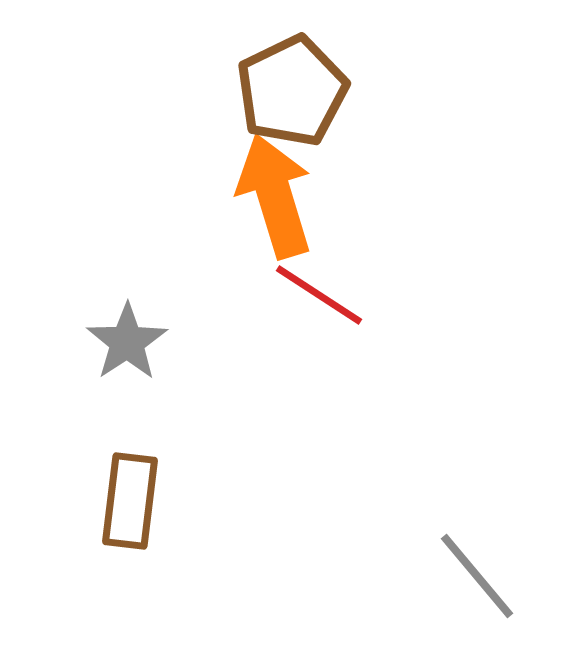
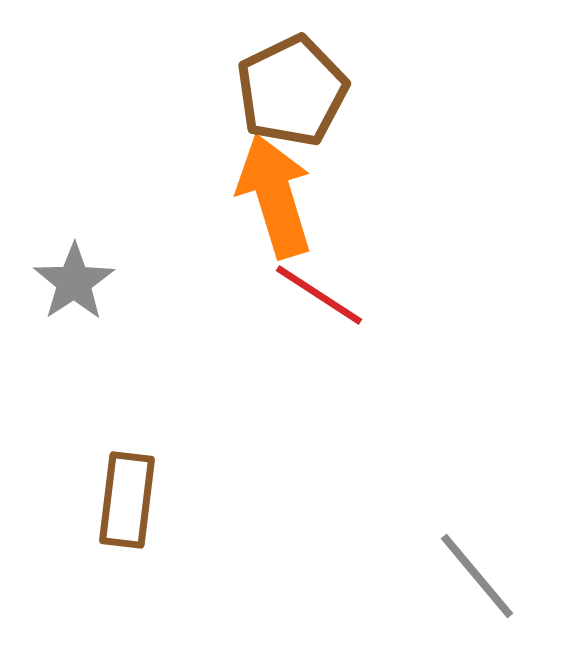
gray star: moved 53 px left, 60 px up
brown rectangle: moved 3 px left, 1 px up
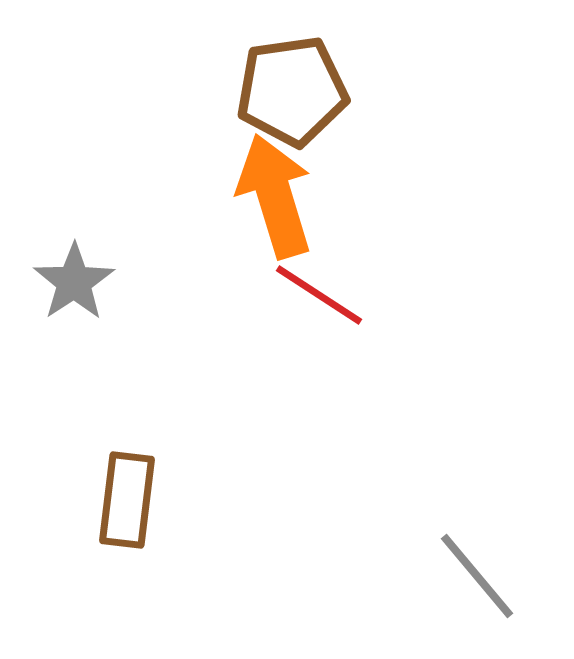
brown pentagon: rotated 18 degrees clockwise
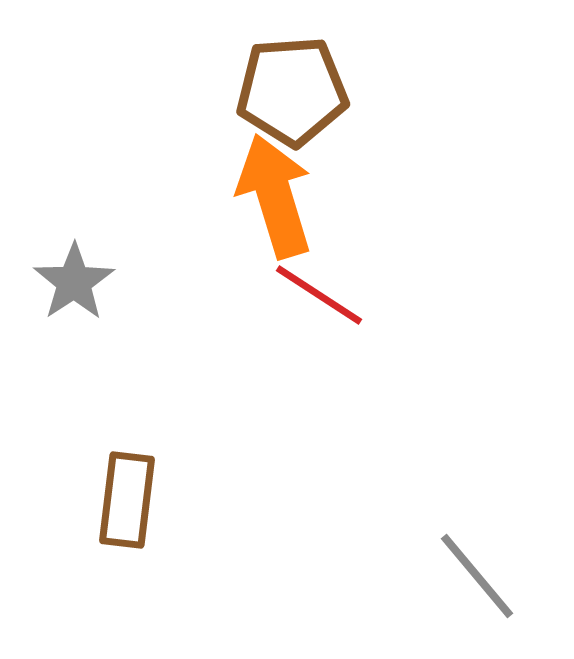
brown pentagon: rotated 4 degrees clockwise
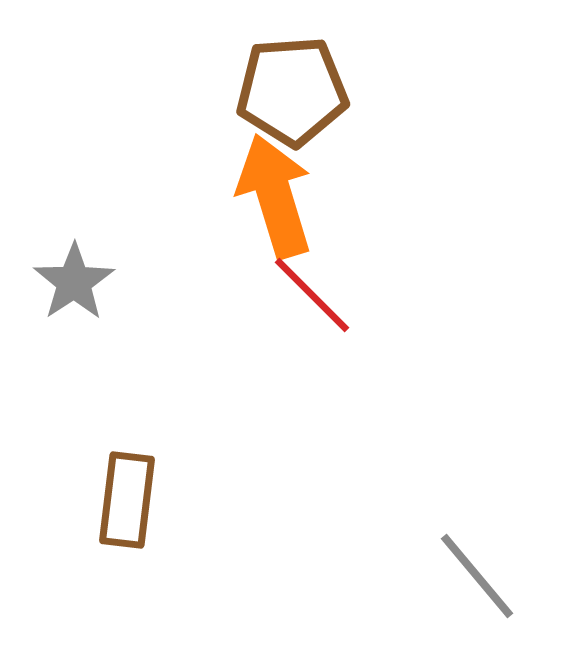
red line: moved 7 px left; rotated 12 degrees clockwise
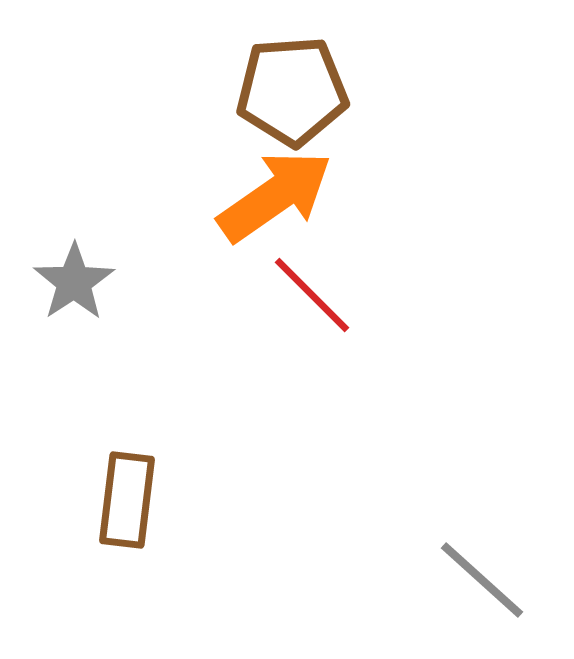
orange arrow: rotated 72 degrees clockwise
gray line: moved 5 px right, 4 px down; rotated 8 degrees counterclockwise
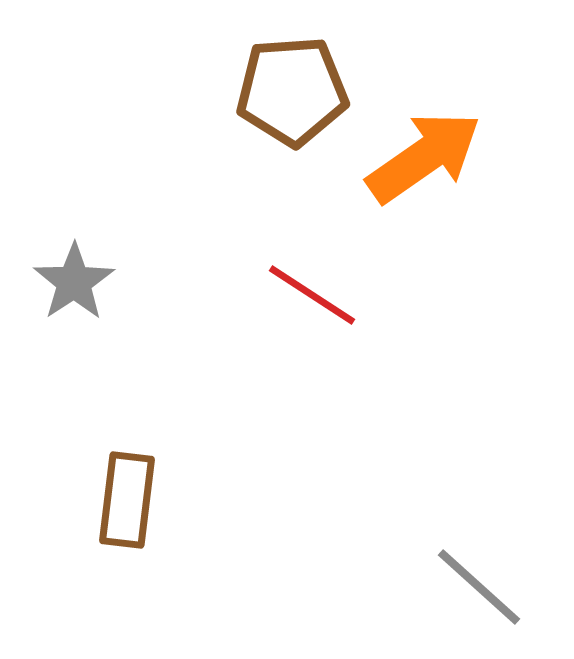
orange arrow: moved 149 px right, 39 px up
red line: rotated 12 degrees counterclockwise
gray line: moved 3 px left, 7 px down
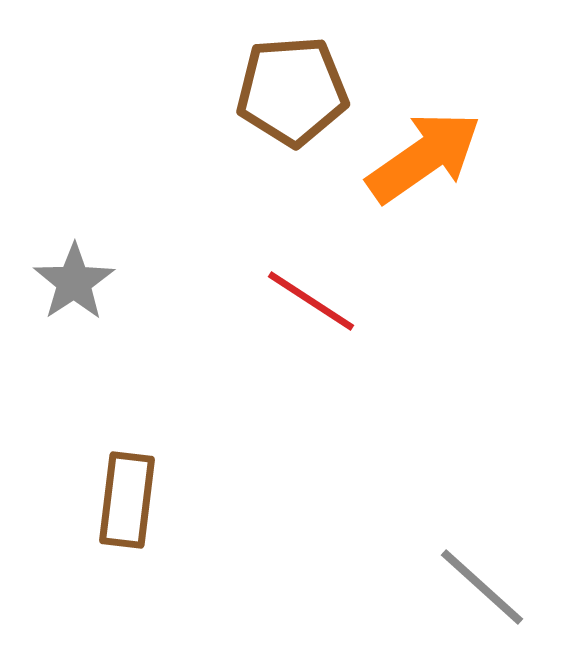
red line: moved 1 px left, 6 px down
gray line: moved 3 px right
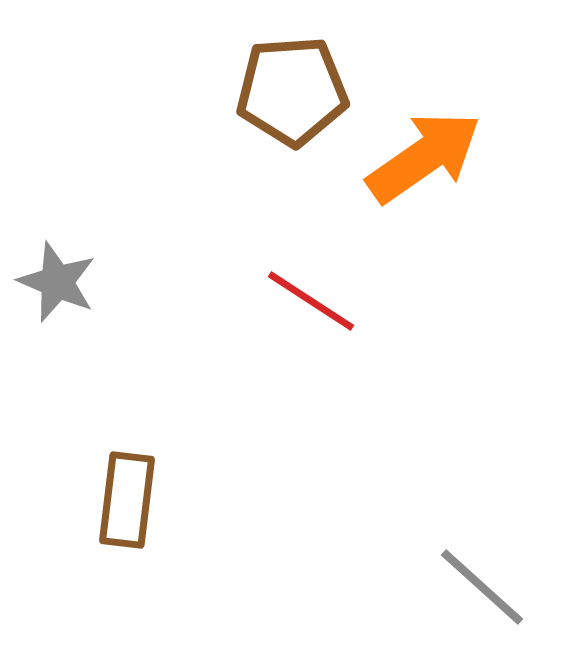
gray star: moved 17 px left; rotated 16 degrees counterclockwise
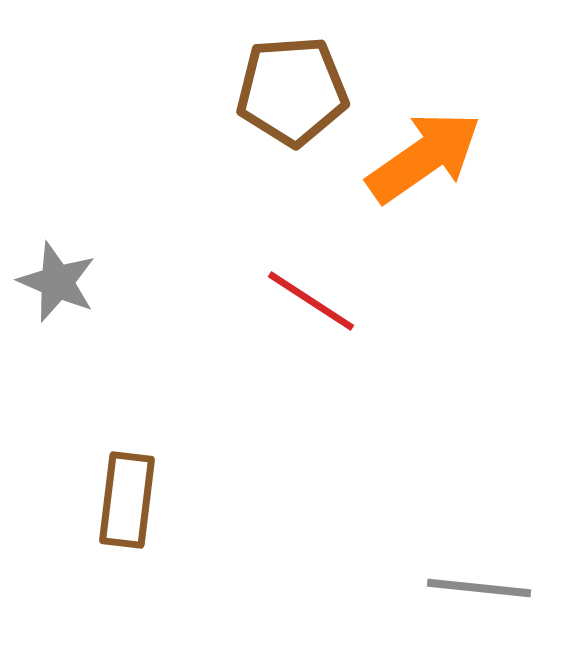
gray line: moved 3 px left, 1 px down; rotated 36 degrees counterclockwise
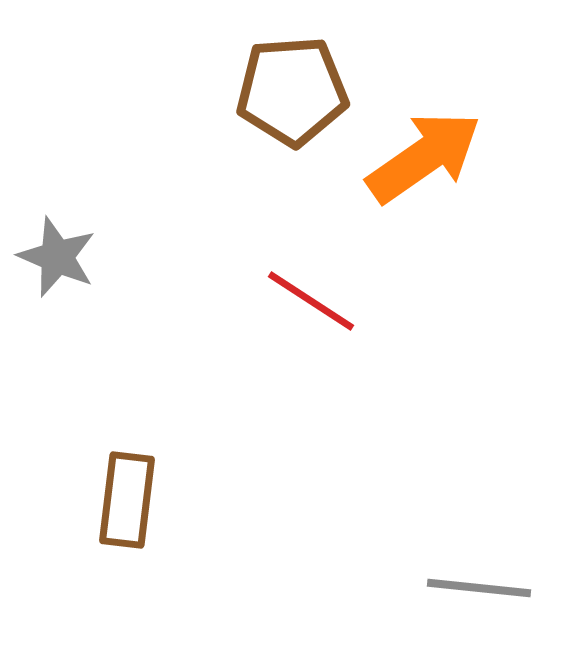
gray star: moved 25 px up
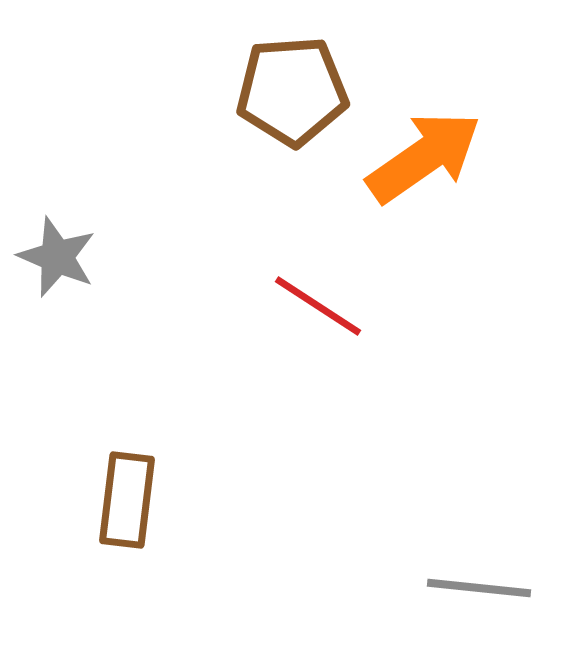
red line: moved 7 px right, 5 px down
